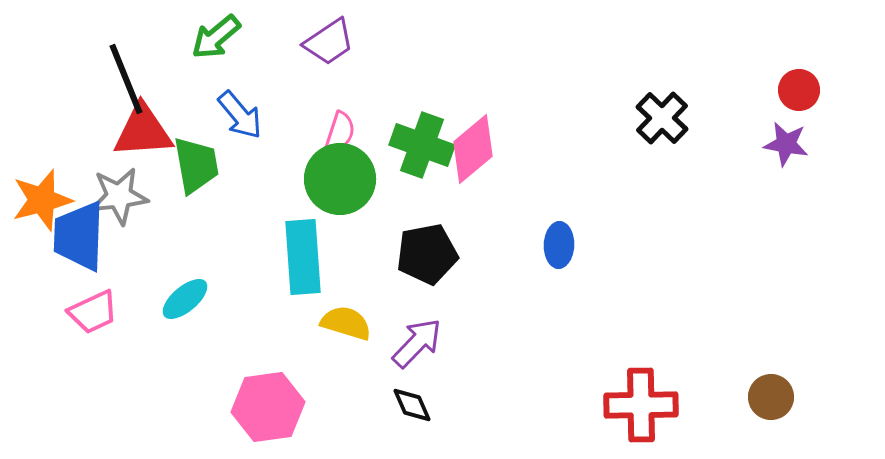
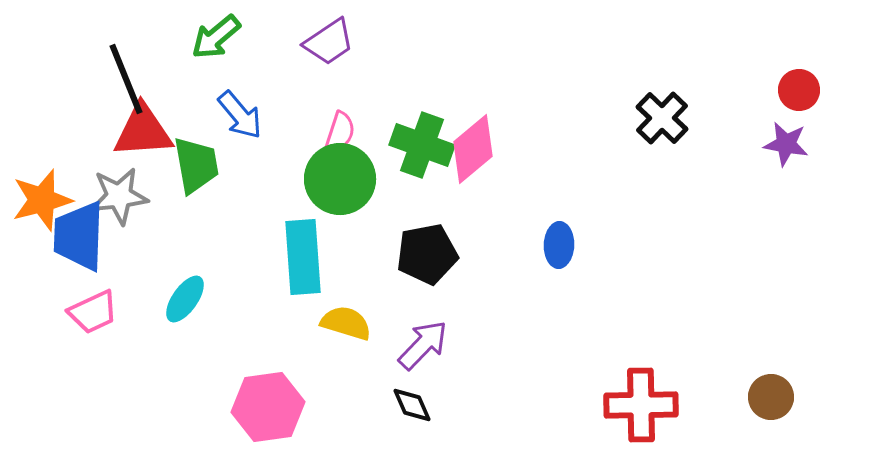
cyan ellipse: rotated 15 degrees counterclockwise
purple arrow: moved 6 px right, 2 px down
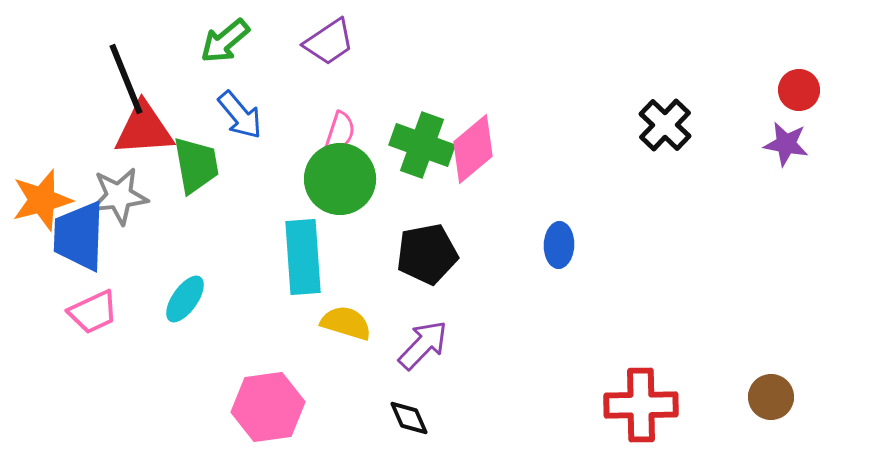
green arrow: moved 9 px right, 4 px down
black cross: moved 3 px right, 7 px down
red triangle: moved 1 px right, 2 px up
black diamond: moved 3 px left, 13 px down
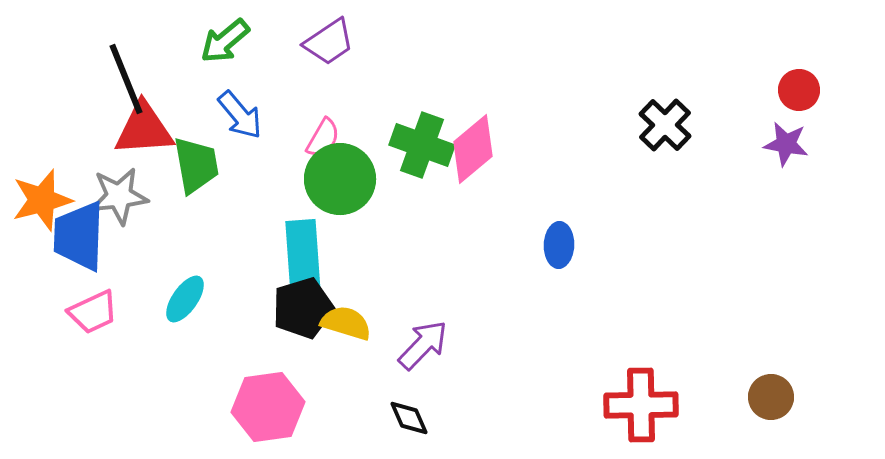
pink semicircle: moved 17 px left, 6 px down; rotated 12 degrees clockwise
black pentagon: moved 124 px left, 54 px down; rotated 6 degrees counterclockwise
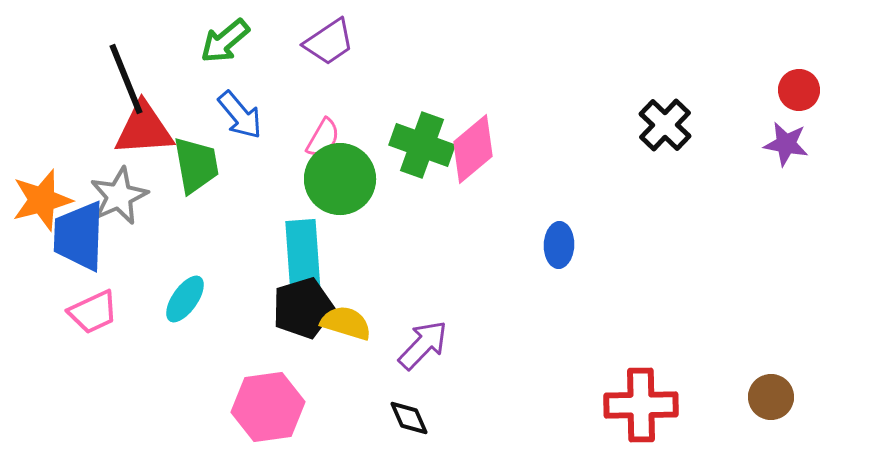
gray star: rotated 18 degrees counterclockwise
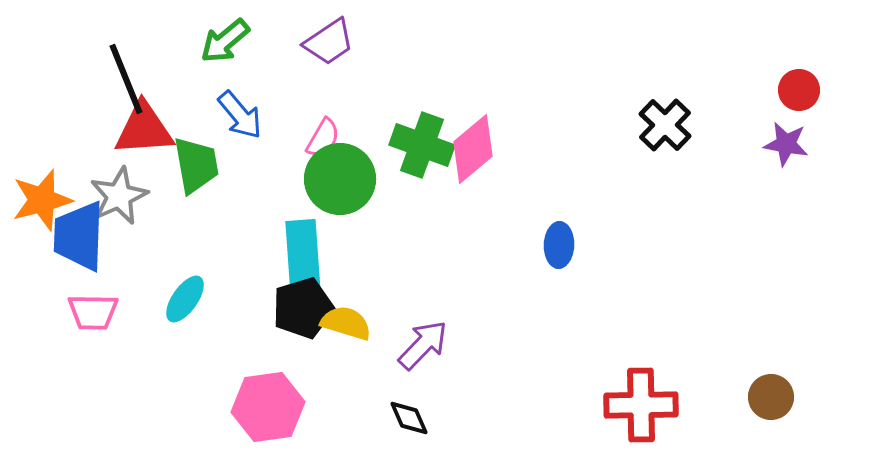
pink trapezoid: rotated 26 degrees clockwise
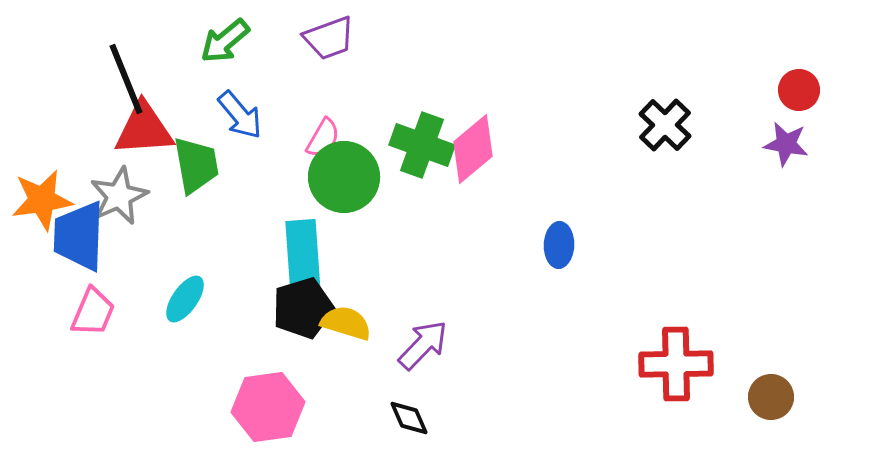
purple trapezoid: moved 4 px up; rotated 14 degrees clockwise
green circle: moved 4 px right, 2 px up
orange star: rotated 6 degrees clockwise
pink trapezoid: rotated 68 degrees counterclockwise
red cross: moved 35 px right, 41 px up
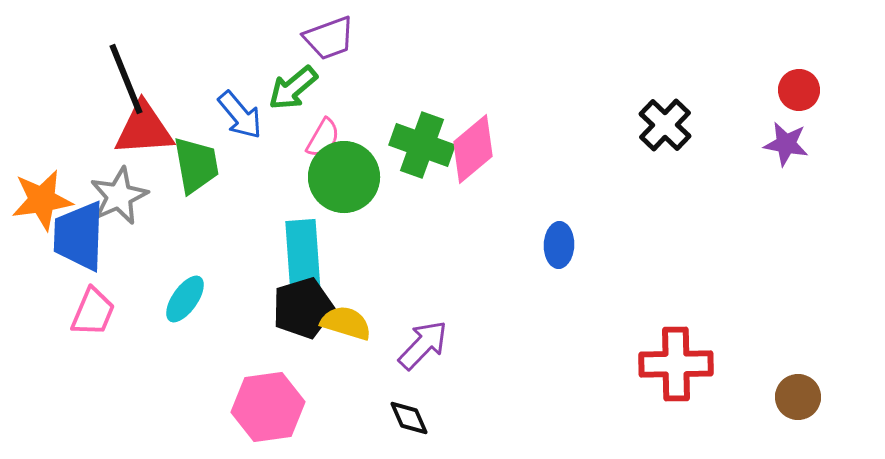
green arrow: moved 68 px right, 47 px down
brown circle: moved 27 px right
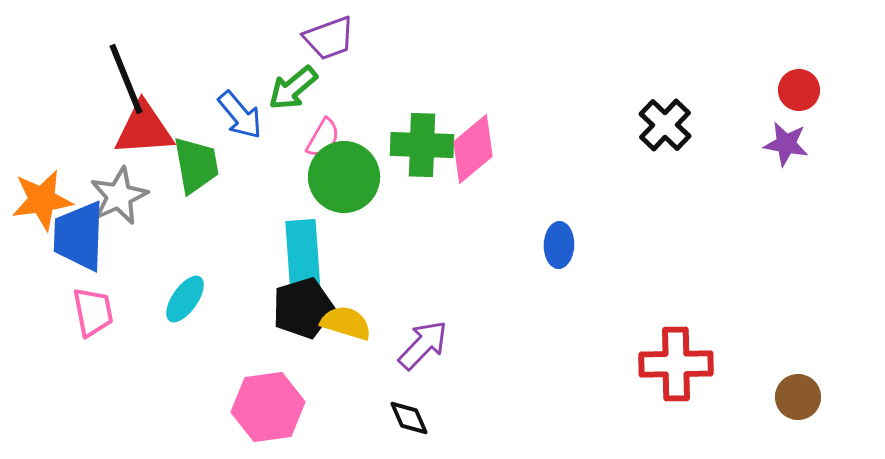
green cross: rotated 18 degrees counterclockwise
pink trapezoid: rotated 34 degrees counterclockwise
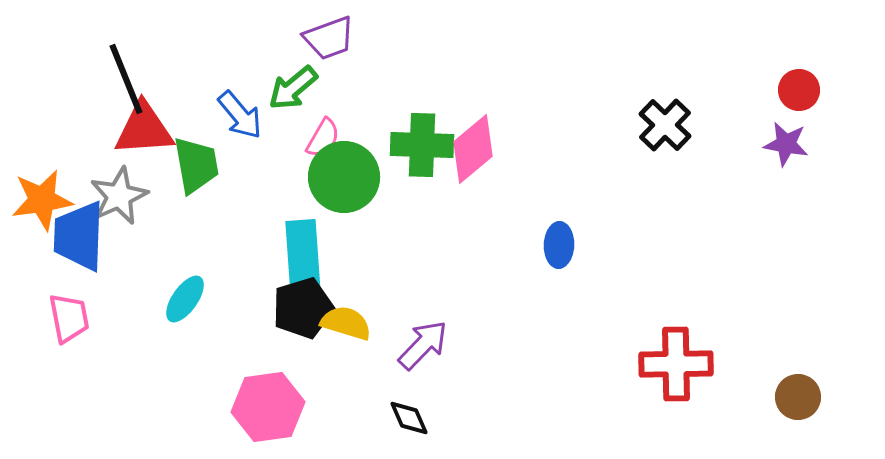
pink trapezoid: moved 24 px left, 6 px down
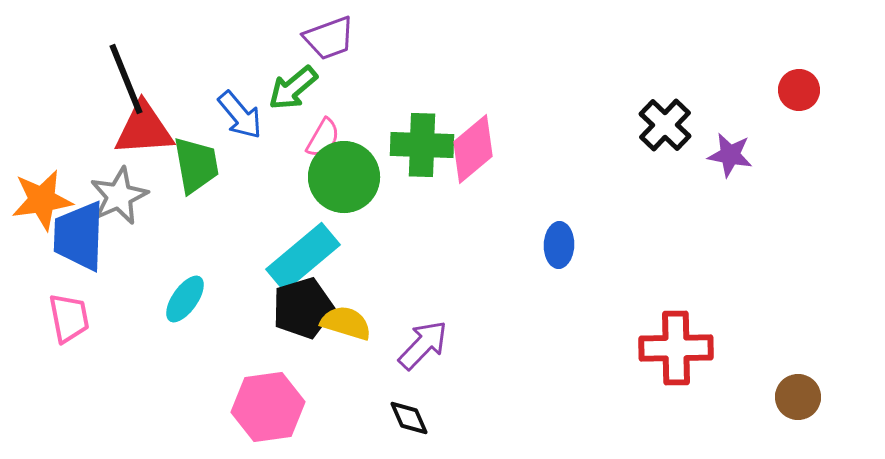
purple star: moved 56 px left, 11 px down
cyan rectangle: rotated 54 degrees clockwise
red cross: moved 16 px up
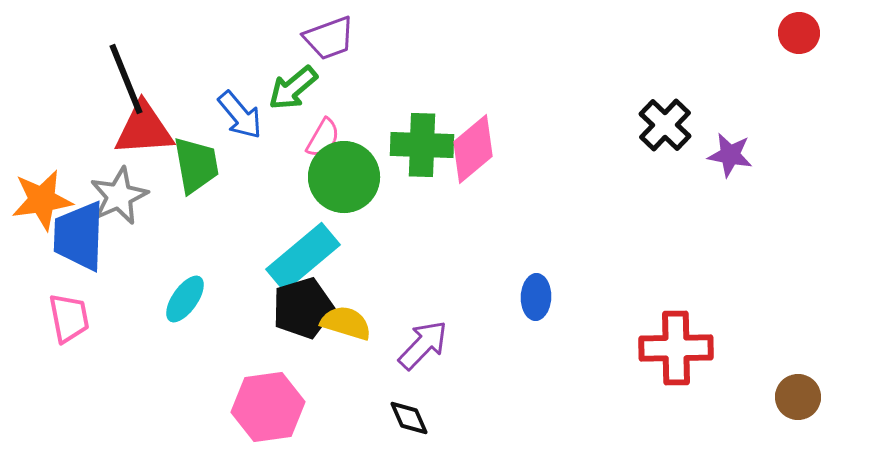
red circle: moved 57 px up
blue ellipse: moved 23 px left, 52 px down
